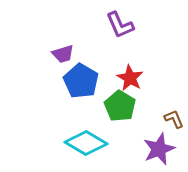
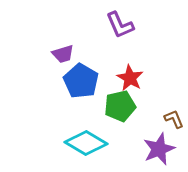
green pentagon: rotated 28 degrees clockwise
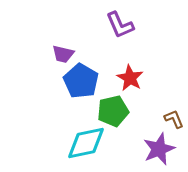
purple trapezoid: rotated 30 degrees clockwise
green pentagon: moved 7 px left, 5 px down
cyan diamond: rotated 42 degrees counterclockwise
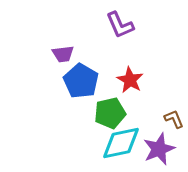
purple trapezoid: rotated 20 degrees counterclockwise
red star: moved 2 px down
green pentagon: moved 3 px left, 2 px down
cyan diamond: moved 35 px right
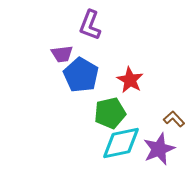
purple L-shape: moved 30 px left; rotated 44 degrees clockwise
purple trapezoid: moved 1 px left
blue pentagon: moved 6 px up
brown L-shape: rotated 20 degrees counterclockwise
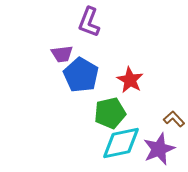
purple L-shape: moved 1 px left, 3 px up
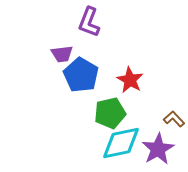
purple star: moved 1 px left; rotated 8 degrees counterclockwise
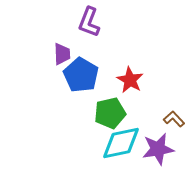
purple trapezoid: rotated 85 degrees counterclockwise
purple star: rotated 20 degrees clockwise
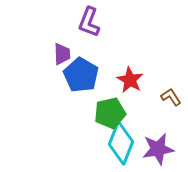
brown L-shape: moved 3 px left, 22 px up; rotated 10 degrees clockwise
cyan diamond: rotated 57 degrees counterclockwise
